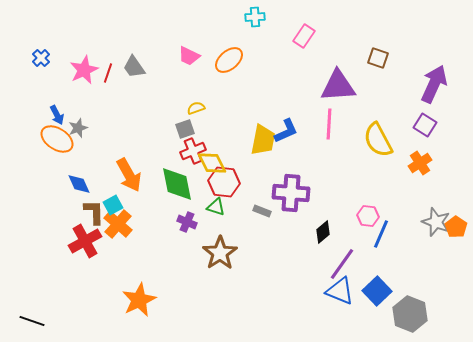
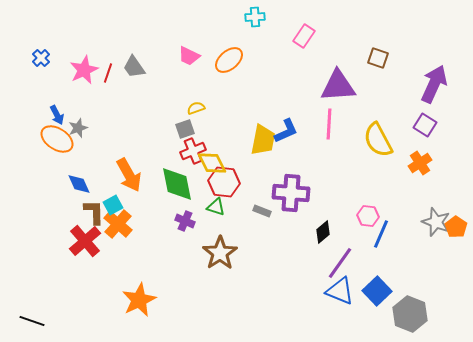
purple cross at (187, 222): moved 2 px left, 1 px up
red cross at (85, 241): rotated 12 degrees counterclockwise
purple line at (342, 264): moved 2 px left, 1 px up
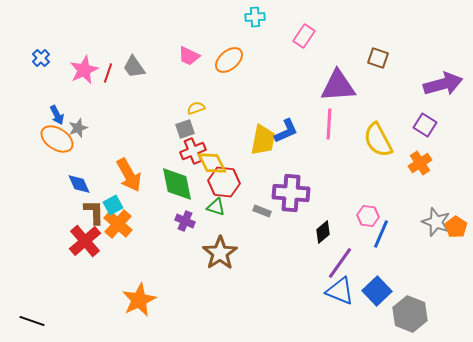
purple arrow at (434, 84): moved 9 px right; rotated 51 degrees clockwise
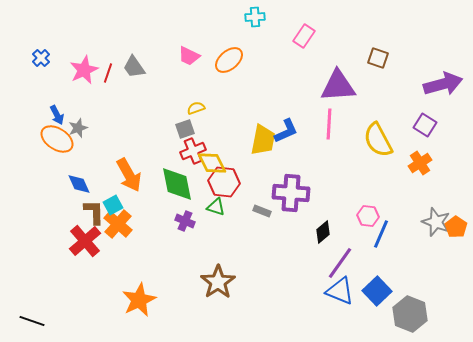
brown star at (220, 253): moved 2 px left, 29 px down
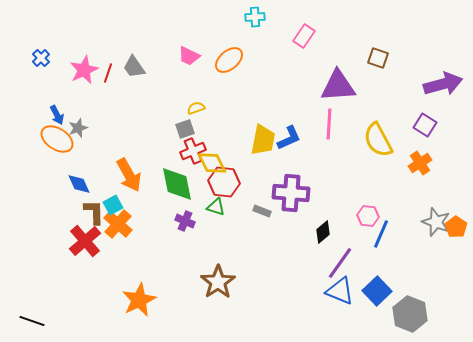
blue L-shape at (286, 131): moved 3 px right, 7 px down
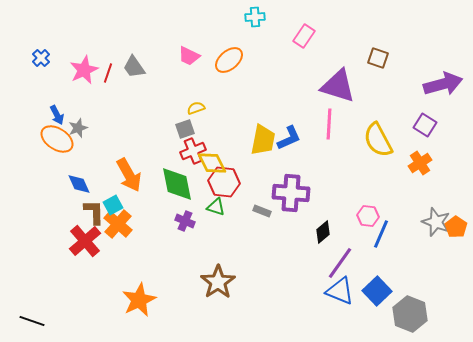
purple triangle at (338, 86): rotated 21 degrees clockwise
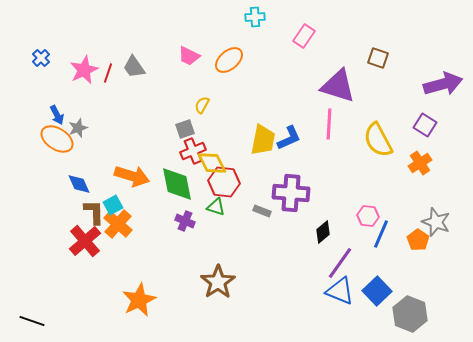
yellow semicircle at (196, 108): moved 6 px right, 3 px up; rotated 42 degrees counterclockwise
orange arrow at (129, 175): moved 3 px right, 1 px down; rotated 44 degrees counterclockwise
orange pentagon at (456, 227): moved 38 px left, 13 px down
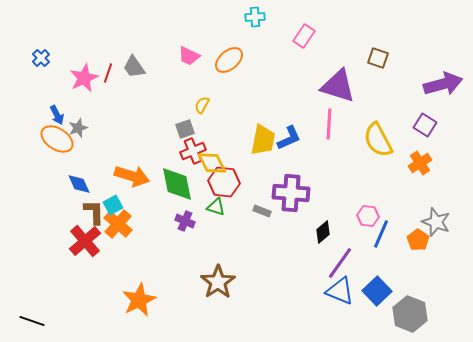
pink star at (84, 70): moved 8 px down
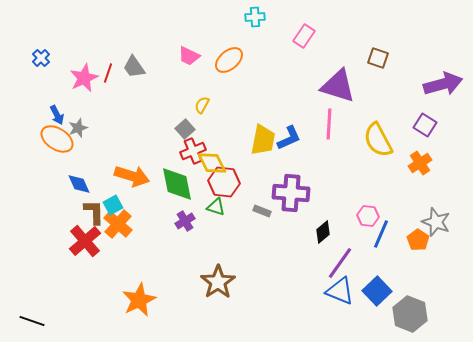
gray square at (185, 129): rotated 24 degrees counterclockwise
purple cross at (185, 221): rotated 36 degrees clockwise
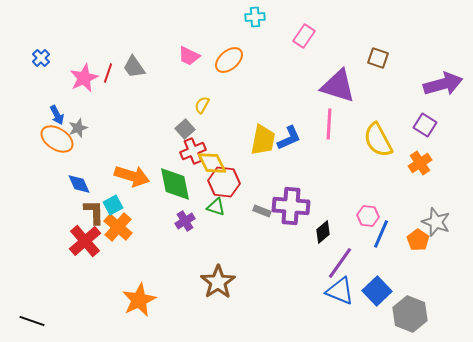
green diamond at (177, 184): moved 2 px left
purple cross at (291, 193): moved 13 px down
orange cross at (118, 224): moved 3 px down
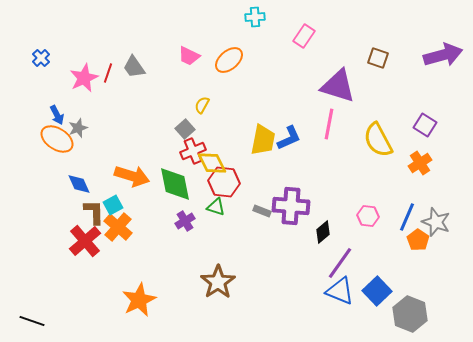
purple arrow at (443, 84): moved 29 px up
pink line at (329, 124): rotated 8 degrees clockwise
blue line at (381, 234): moved 26 px right, 17 px up
